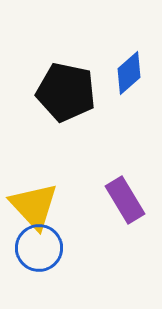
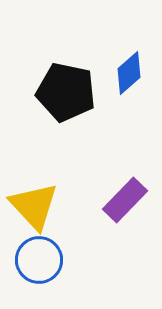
purple rectangle: rotated 75 degrees clockwise
blue circle: moved 12 px down
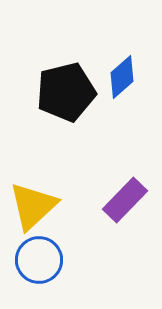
blue diamond: moved 7 px left, 4 px down
black pentagon: rotated 26 degrees counterclockwise
yellow triangle: moved 1 px left; rotated 30 degrees clockwise
